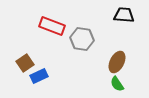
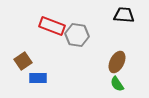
gray hexagon: moved 5 px left, 4 px up
brown square: moved 2 px left, 2 px up
blue rectangle: moved 1 px left, 2 px down; rotated 24 degrees clockwise
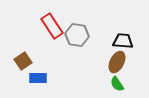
black trapezoid: moved 1 px left, 26 px down
red rectangle: rotated 35 degrees clockwise
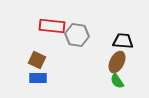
red rectangle: rotated 50 degrees counterclockwise
brown square: moved 14 px right, 1 px up; rotated 30 degrees counterclockwise
green semicircle: moved 3 px up
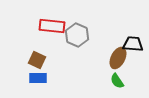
gray hexagon: rotated 15 degrees clockwise
black trapezoid: moved 10 px right, 3 px down
brown ellipse: moved 1 px right, 4 px up
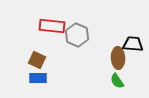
brown ellipse: rotated 30 degrees counterclockwise
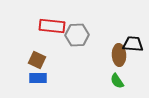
gray hexagon: rotated 25 degrees counterclockwise
brown ellipse: moved 1 px right, 3 px up
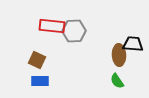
gray hexagon: moved 3 px left, 4 px up
blue rectangle: moved 2 px right, 3 px down
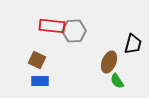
black trapezoid: rotated 100 degrees clockwise
brown ellipse: moved 10 px left, 7 px down; rotated 25 degrees clockwise
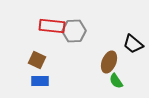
black trapezoid: rotated 115 degrees clockwise
green semicircle: moved 1 px left
